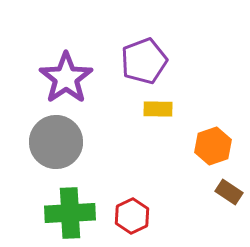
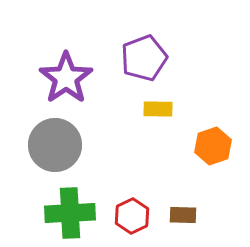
purple pentagon: moved 3 px up
gray circle: moved 1 px left, 3 px down
brown rectangle: moved 46 px left, 23 px down; rotated 32 degrees counterclockwise
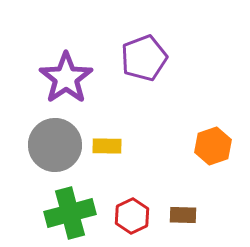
yellow rectangle: moved 51 px left, 37 px down
green cross: rotated 12 degrees counterclockwise
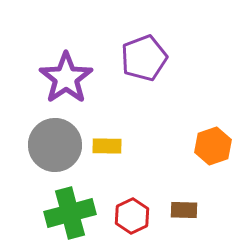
brown rectangle: moved 1 px right, 5 px up
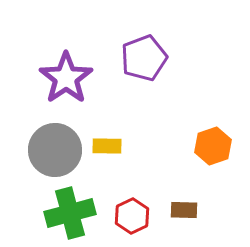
gray circle: moved 5 px down
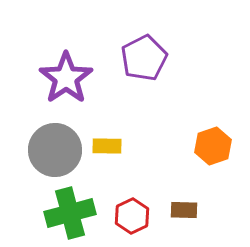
purple pentagon: rotated 6 degrees counterclockwise
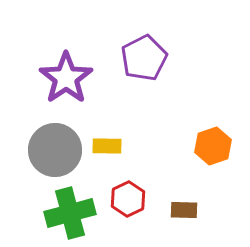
red hexagon: moved 4 px left, 17 px up
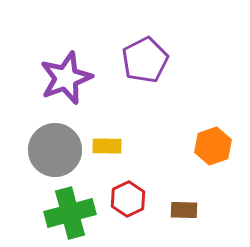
purple pentagon: moved 1 px right, 2 px down
purple star: rotated 14 degrees clockwise
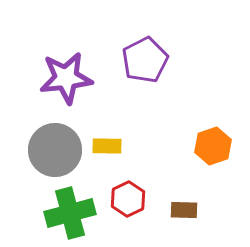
purple star: rotated 14 degrees clockwise
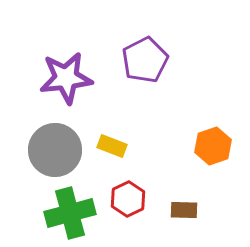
yellow rectangle: moved 5 px right; rotated 20 degrees clockwise
